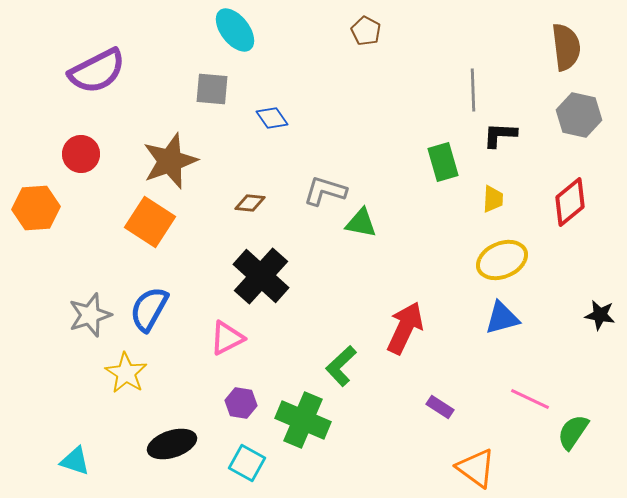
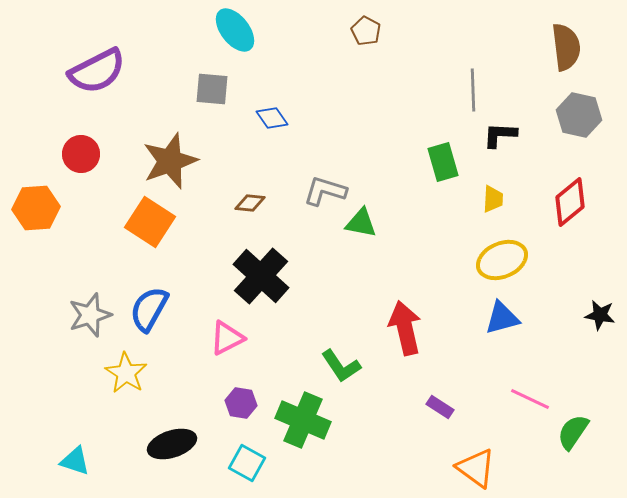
red arrow: rotated 38 degrees counterclockwise
green L-shape: rotated 81 degrees counterclockwise
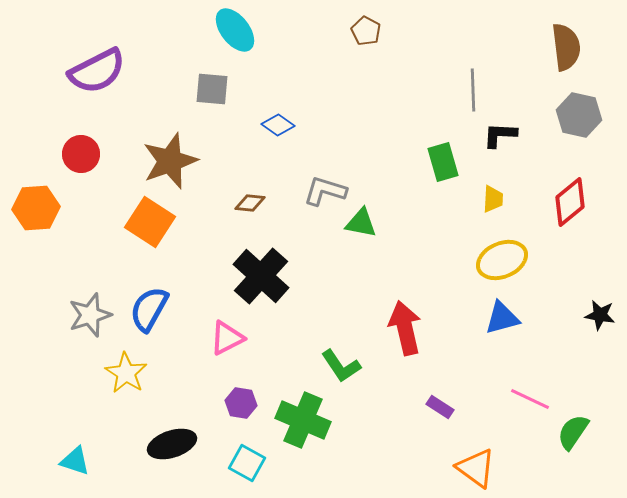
blue diamond: moved 6 px right, 7 px down; rotated 20 degrees counterclockwise
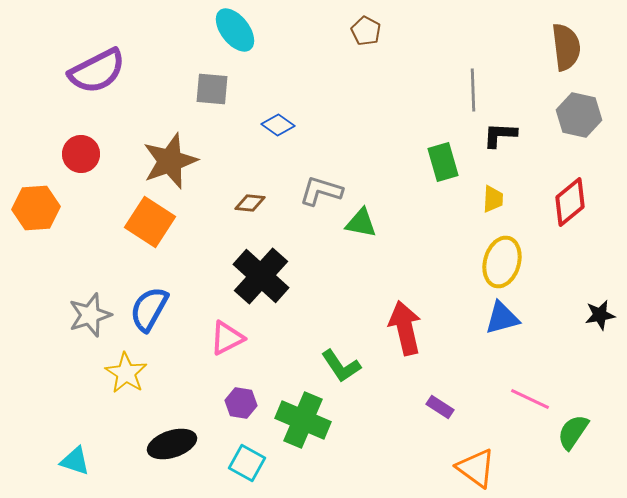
gray L-shape: moved 4 px left
yellow ellipse: moved 2 px down; rotated 51 degrees counterclockwise
black star: rotated 20 degrees counterclockwise
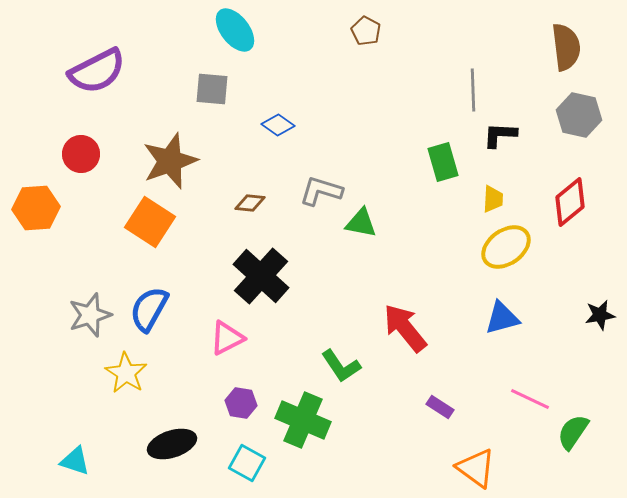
yellow ellipse: moved 4 px right, 15 px up; rotated 39 degrees clockwise
red arrow: rotated 26 degrees counterclockwise
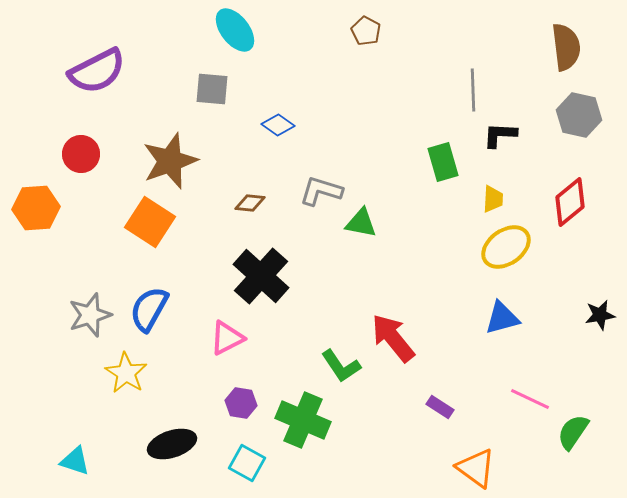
red arrow: moved 12 px left, 10 px down
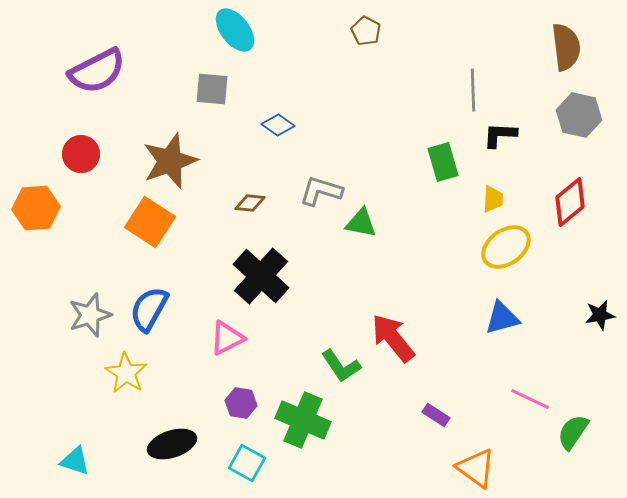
purple rectangle: moved 4 px left, 8 px down
